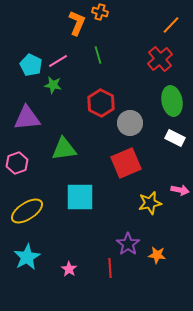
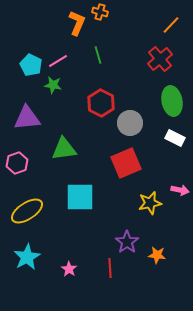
purple star: moved 1 px left, 2 px up
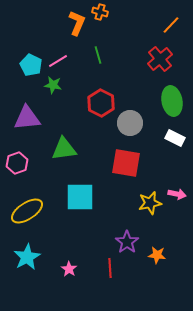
red square: rotated 32 degrees clockwise
pink arrow: moved 3 px left, 4 px down
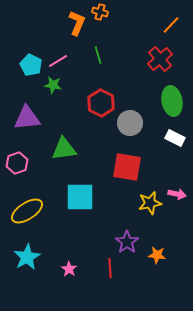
red square: moved 1 px right, 4 px down
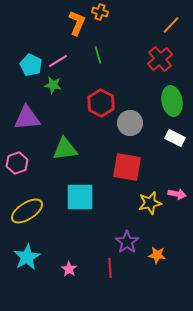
green triangle: moved 1 px right
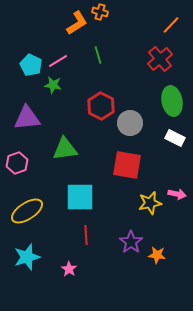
orange L-shape: rotated 35 degrees clockwise
red hexagon: moved 3 px down
red square: moved 2 px up
purple star: moved 4 px right
cyan star: rotated 12 degrees clockwise
red line: moved 24 px left, 33 px up
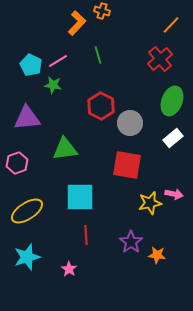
orange cross: moved 2 px right, 1 px up
orange L-shape: rotated 15 degrees counterclockwise
green ellipse: rotated 32 degrees clockwise
white rectangle: moved 2 px left; rotated 66 degrees counterclockwise
pink arrow: moved 3 px left
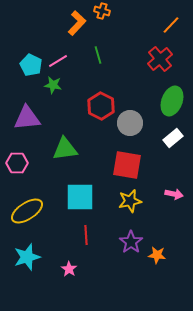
pink hexagon: rotated 20 degrees clockwise
yellow star: moved 20 px left, 2 px up
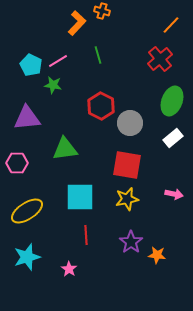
yellow star: moved 3 px left, 2 px up
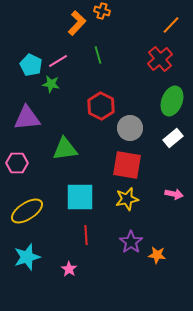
green star: moved 2 px left, 1 px up
gray circle: moved 5 px down
